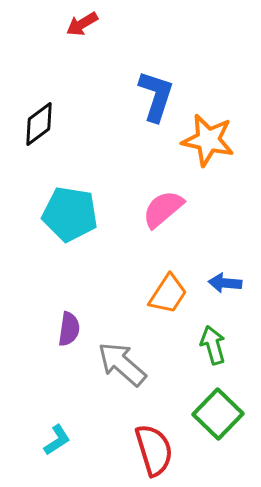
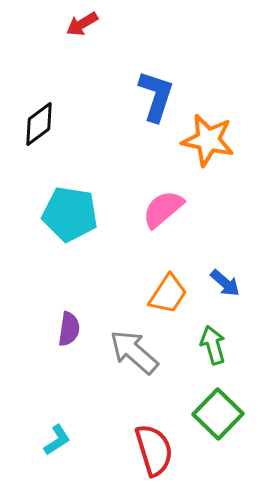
blue arrow: rotated 144 degrees counterclockwise
gray arrow: moved 12 px right, 12 px up
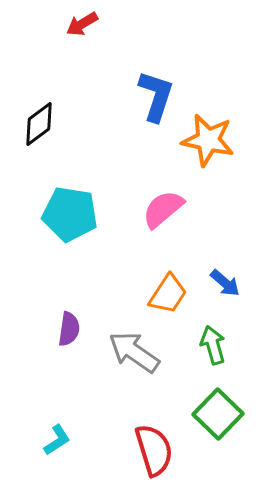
gray arrow: rotated 6 degrees counterclockwise
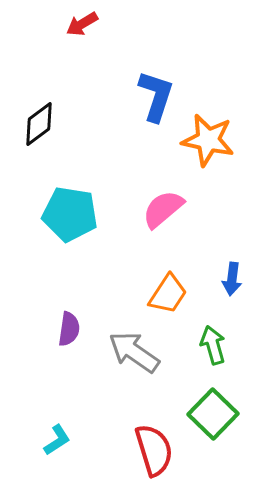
blue arrow: moved 7 px right, 4 px up; rotated 56 degrees clockwise
green square: moved 5 px left
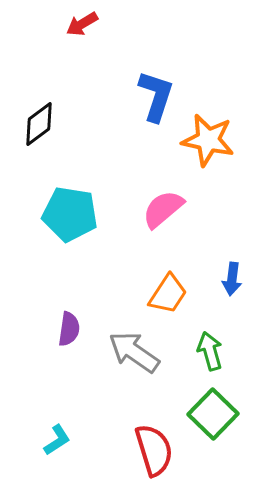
green arrow: moved 3 px left, 6 px down
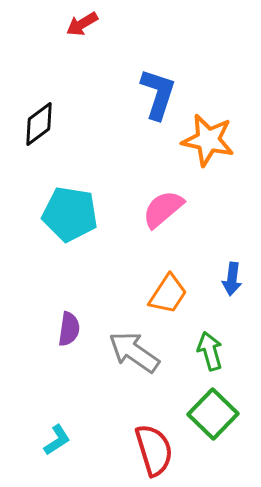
blue L-shape: moved 2 px right, 2 px up
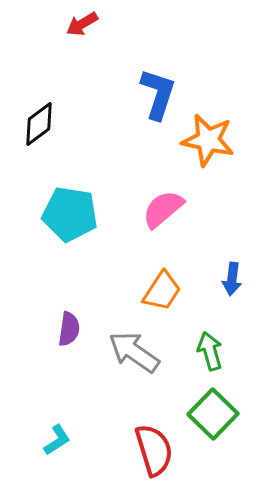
orange trapezoid: moved 6 px left, 3 px up
